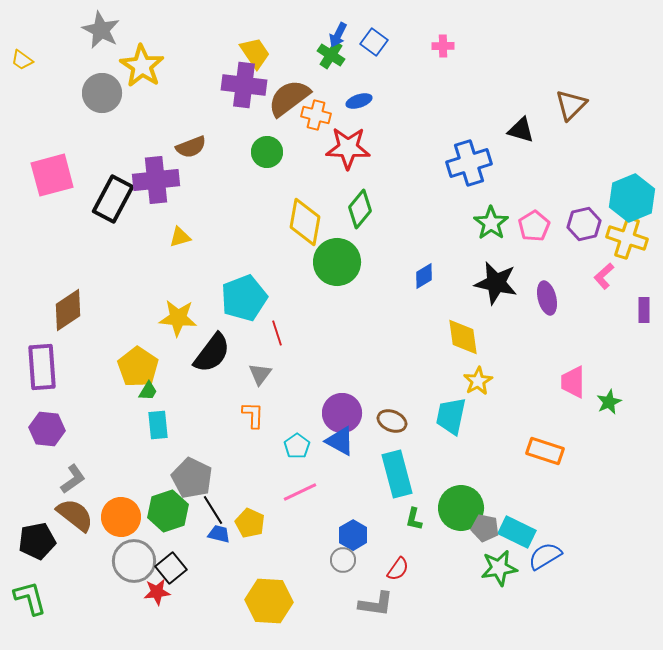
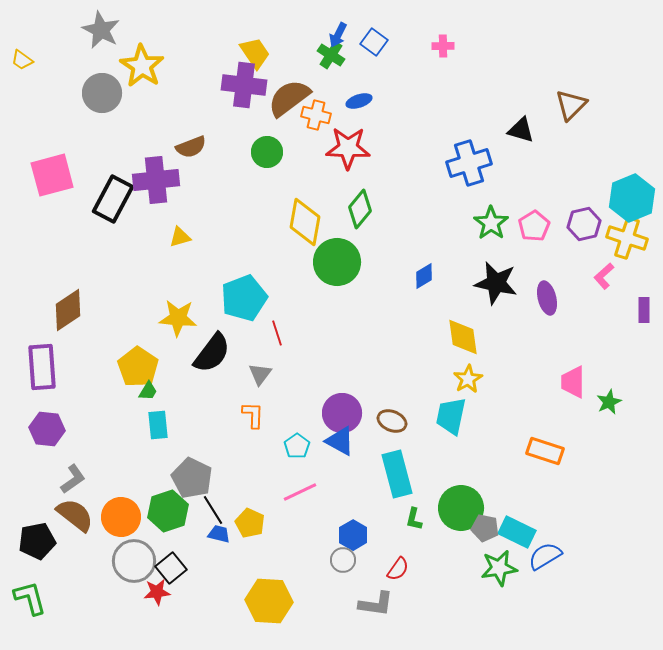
yellow star at (478, 381): moved 10 px left, 2 px up
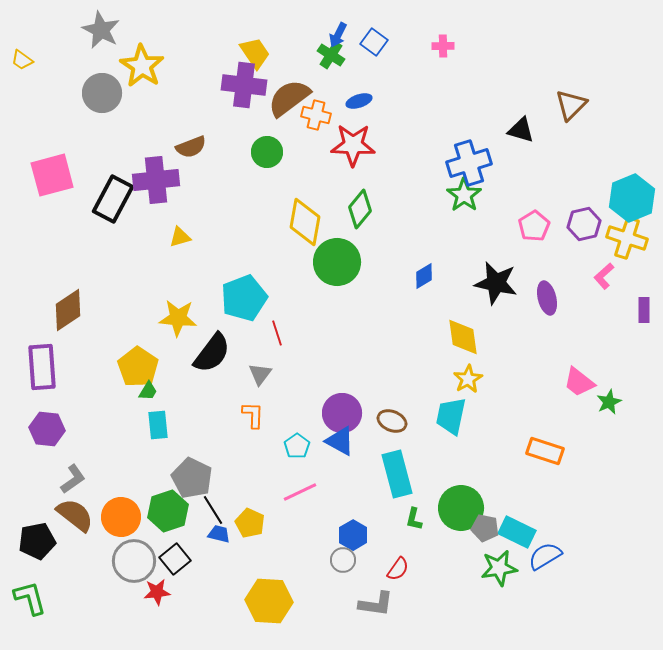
red star at (348, 148): moved 5 px right, 3 px up
green star at (491, 223): moved 27 px left, 28 px up
pink trapezoid at (573, 382): moved 6 px right; rotated 52 degrees counterclockwise
black square at (171, 568): moved 4 px right, 9 px up
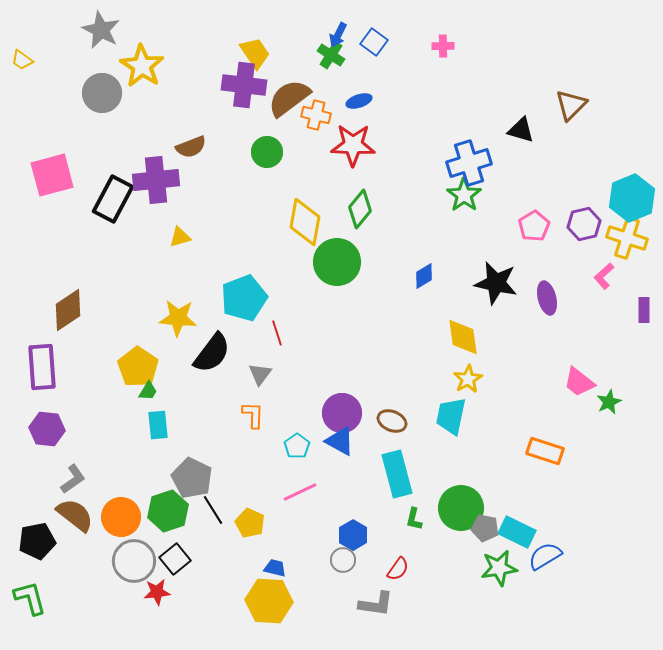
blue trapezoid at (219, 534): moved 56 px right, 34 px down
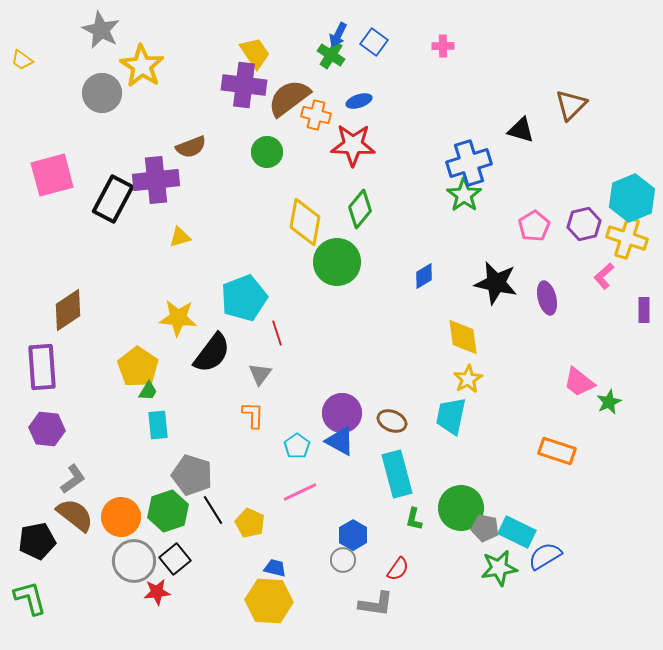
orange rectangle at (545, 451): moved 12 px right
gray pentagon at (192, 478): moved 3 px up; rotated 9 degrees counterclockwise
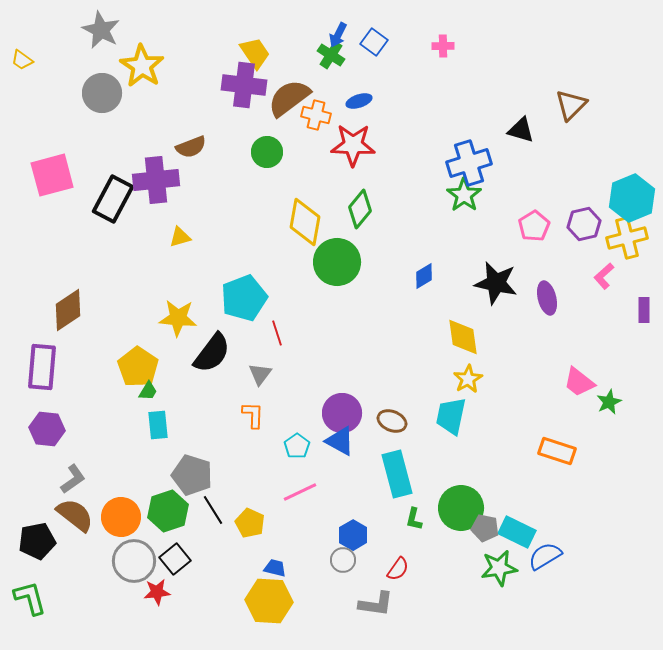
yellow cross at (627, 238): rotated 33 degrees counterclockwise
purple rectangle at (42, 367): rotated 9 degrees clockwise
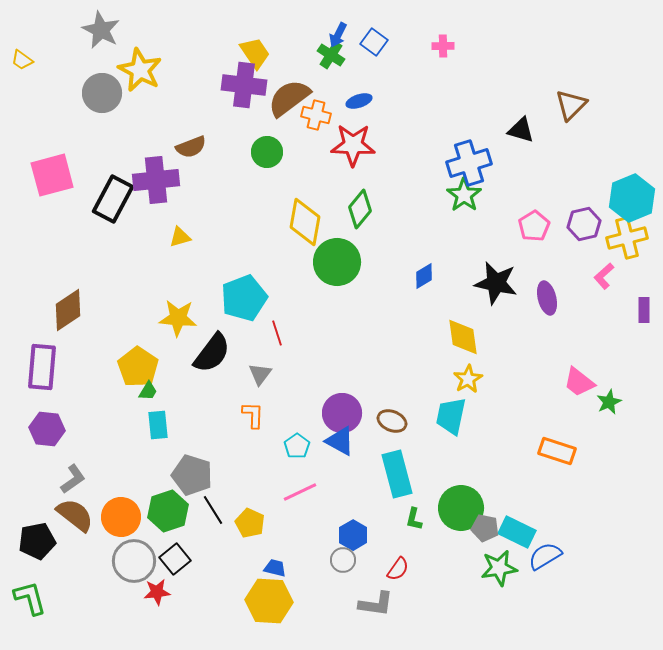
yellow star at (142, 66): moved 2 px left, 4 px down; rotated 6 degrees counterclockwise
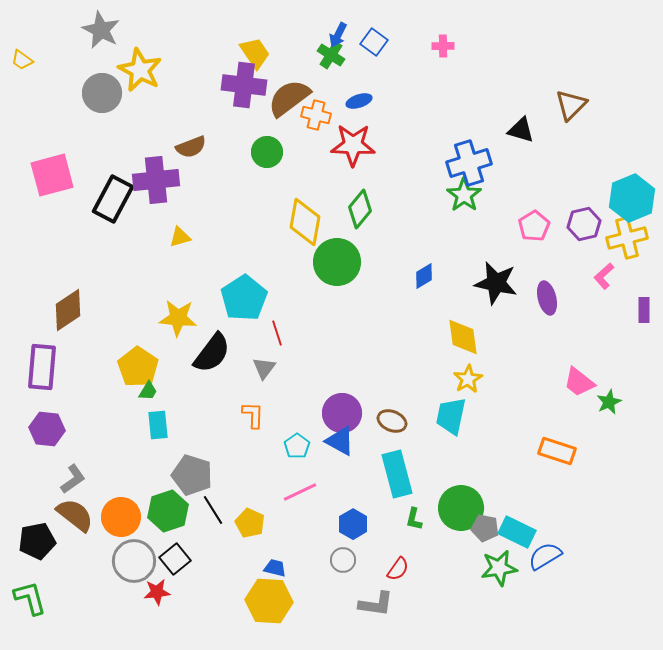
cyan pentagon at (244, 298): rotated 12 degrees counterclockwise
gray triangle at (260, 374): moved 4 px right, 6 px up
blue hexagon at (353, 535): moved 11 px up
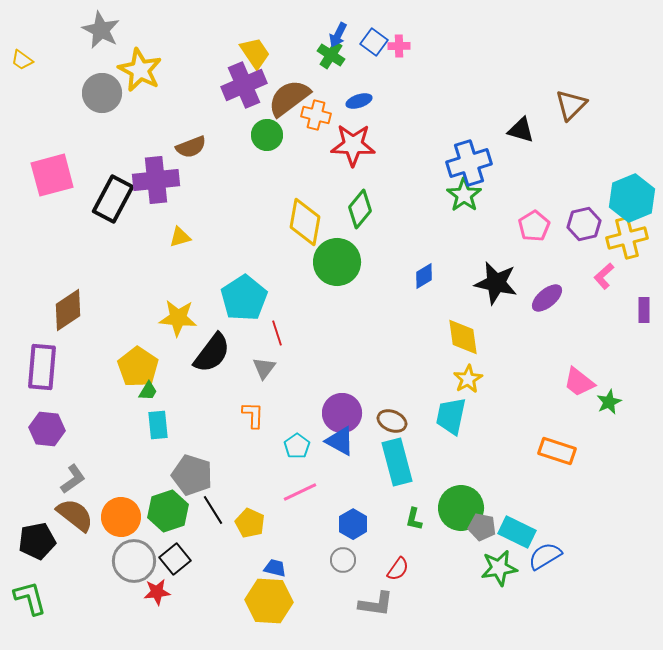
pink cross at (443, 46): moved 44 px left
purple cross at (244, 85): rotated 30 degrees counterclockwise
green circle at (267, 152): moved 17 px up
purple ellipse at (547, 298): rotated 64 degrees clockwise
cyan rectangle at (397, 474): moved 12 px up
gray pentagon at (485, 528): moved 3 px left, 1 px up
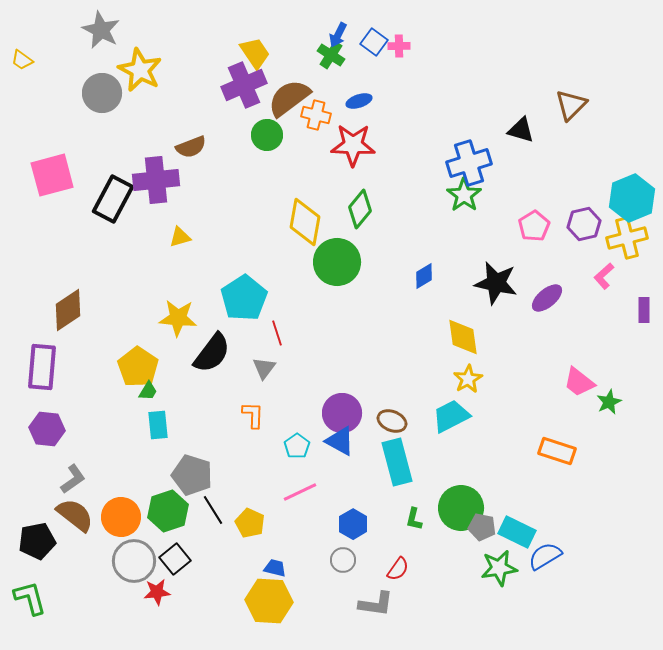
cyan trapezoid at (451, 416): rotated 51 degrees clockwise
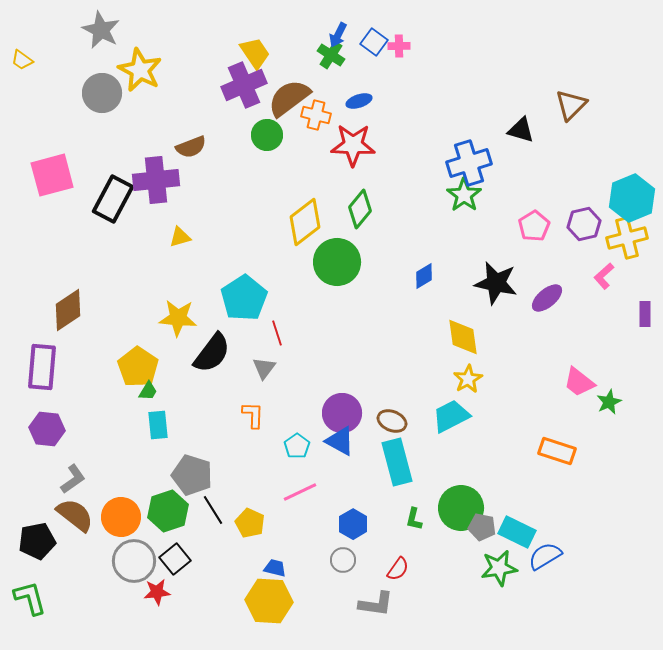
yellow diamond at (305, 222): rotated 42 degrees clockwise
purple rectangle at (644, 310): moved 1 px right, 4 px down
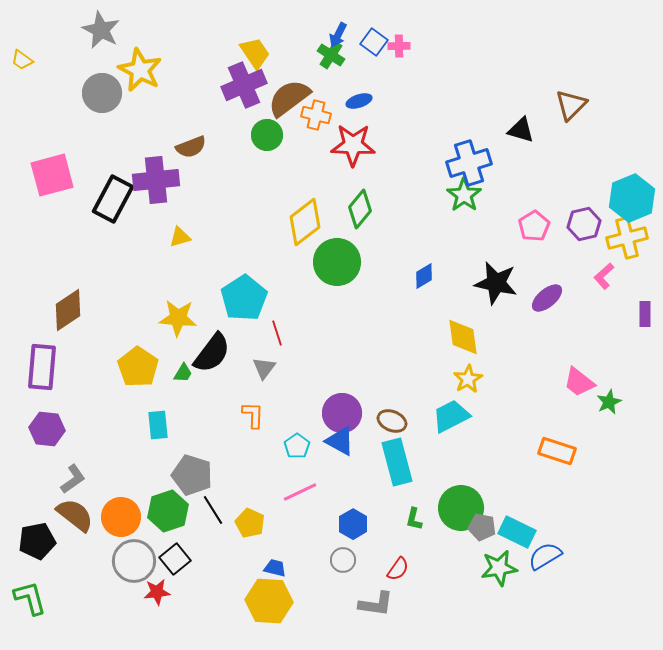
green trapezoid at (148, 391): moved 35 px right, 18 px up
